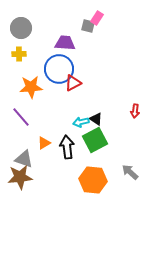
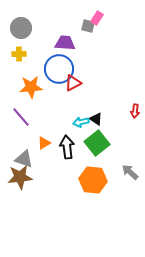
green square: moved 2 px right, 3 px down; rotated 10 degrees counterclockwise
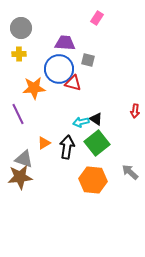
gray square: moved 34 px down
red triangle: rotated 42 degrees clockwise
orange star: moved 3 px right, 1 px down
purple line: moved 3 px left, 3 px up; rotated 15 degrees clockwise
black arrow: rotated 15 degrees clockwise
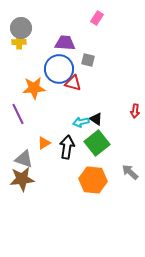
yellow cross: moved 12 px up
brown star: moved 2 px right, 2 px down
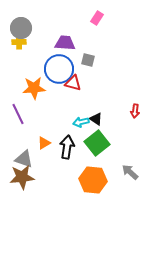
brown star: moved 2 px up
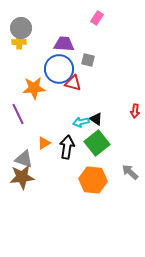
purple trapezoid: moved 1 px left, 1 px down
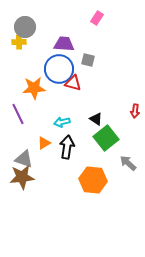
gray circle: moved 4 px right, 1 px up
cyan arrow: moved 19 px left
green square: moved 9 px right, 5 px up
gray arrow: moved 2 px left, 9 px up
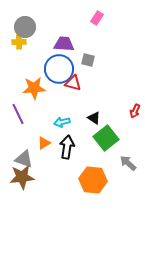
red arrow: rotated 16 degrees clockwise
black triangle: moved 2 px left, 1 px up
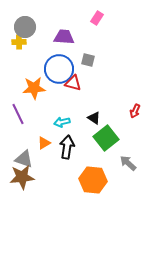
purple trapezoid: moved 7 px up
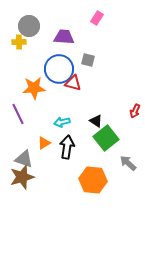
gray circle: moved 4 px right, 1 px up
black triangle: moved 2 px right, 3 px down
brown star: rotated 10 degrees counterclockwise
